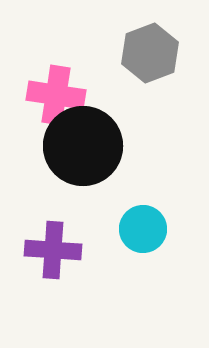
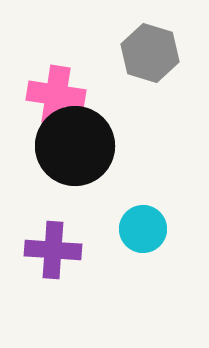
gray hexagon: rotated 22 degrees counterclockwise
black circle: moved 8 px left
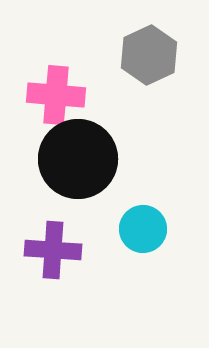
gray hexagon: moved 1 px left, 2 px down; rotated 18 degrees clockwise
pink cross: rotated 4 degrees counterclockwise
black circle: moved 3 px right, 13 px down
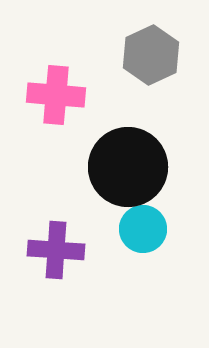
gray hexagon: moved 2 px right
black circle: moved 50 px right, 8 px down
purple cross: moved 3 px right
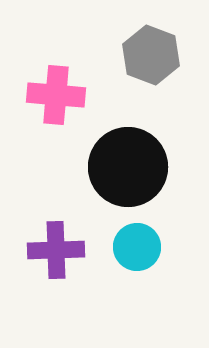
gray hexagon: rotated 14 degrees counterclockwise
cyan circle: moved 6 px left, 18 px down
purple cross: rotated 6 degrees counterclockwise
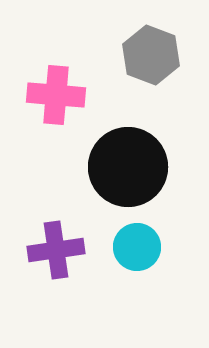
purple cross: rotated 6 degrees counterclockwise
